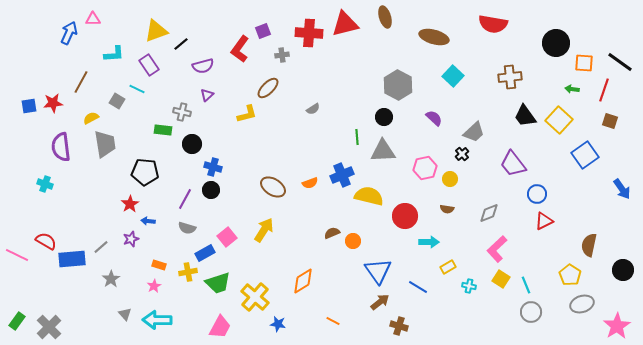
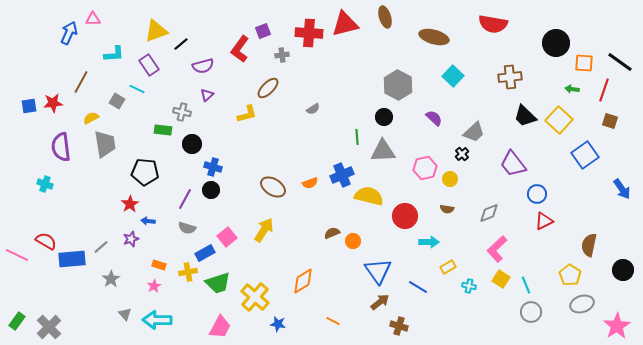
black trapezoid at (525, 116): rotated 10 degrees counterclockwise
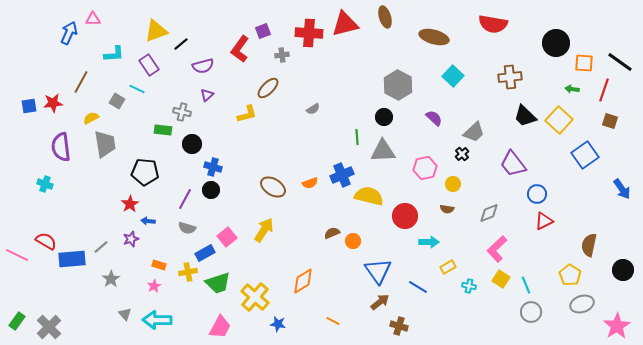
yellow circle at (450, 179): moved 3 px right, 5 px down
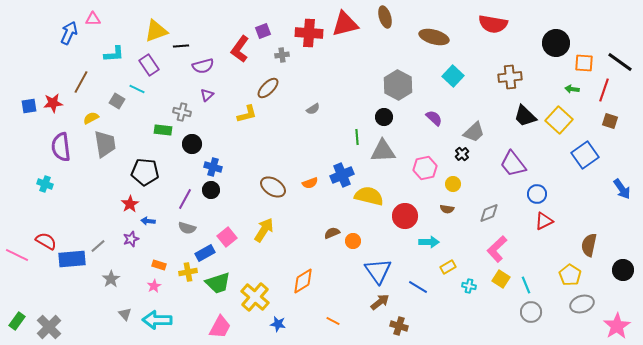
black line at (181, 44): moved 2 px down; rotated 35 degrees clockwise
gray line at (101, 247): moved 3 px left, 1 px up
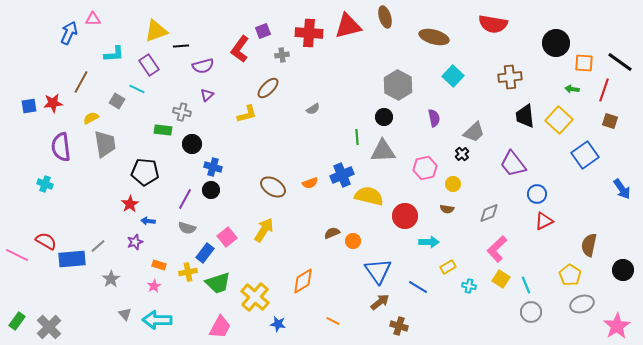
red triangle at (345, 24): moved 3 px right, 2 px down
black trapezoid at (525, 116): rotated 40 degrees clockwise
purple semicircle at (434, 118): rotated 36 degrees clockwise
purple star at (131, 239): moved 4 px right, 3 px down
blue rectangle at (205, 253): rotated 24 degrees counterclockwise
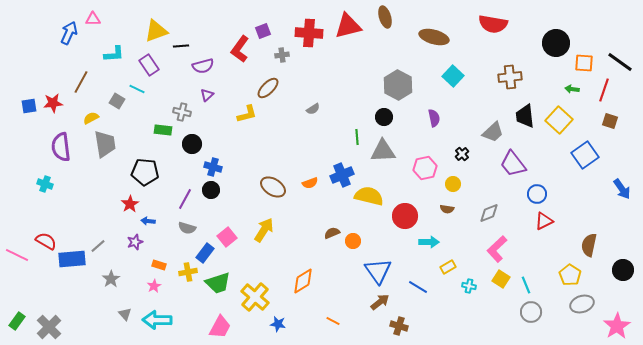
gray trapezoid at (474, 132): moved 19 px right
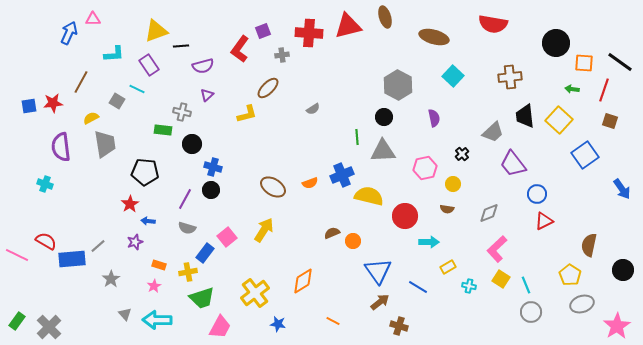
green trapezoid at (218, 283): moved 16 px left, 15 px down
yellow cross at (255, 297): moved 4 px up; rotated 12 degrees clockwise
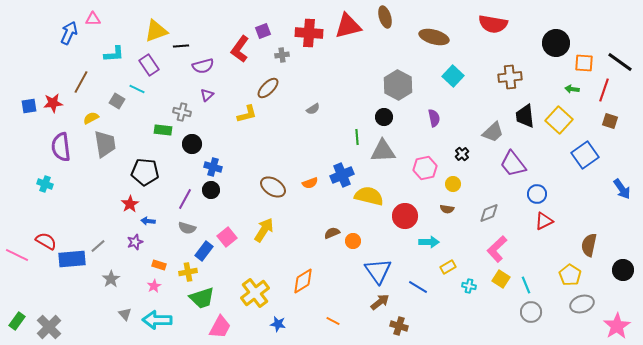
blue rectangle at (205, 253): moved 1 px left, 2 px up
